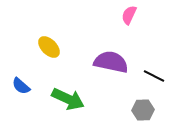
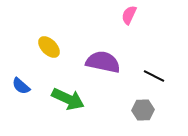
purple semicircle: moved 8 px left
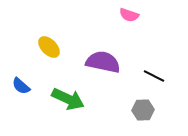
pink semicircle: rotated 96 degrees counterclockwise
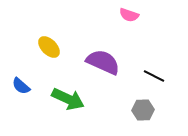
purple semicircle: rotated 12 degrees clockwise
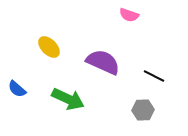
blue semicircle: moved 4 px left, 3 px down
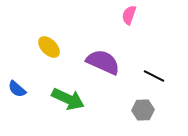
pink semicircle: rotated 90 degrees clockwise
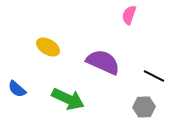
yellow ellipse: moved 1 px left; rotated 15 degrees counterclockwise
gray hexagon: moved 1 px right, 3 px up
